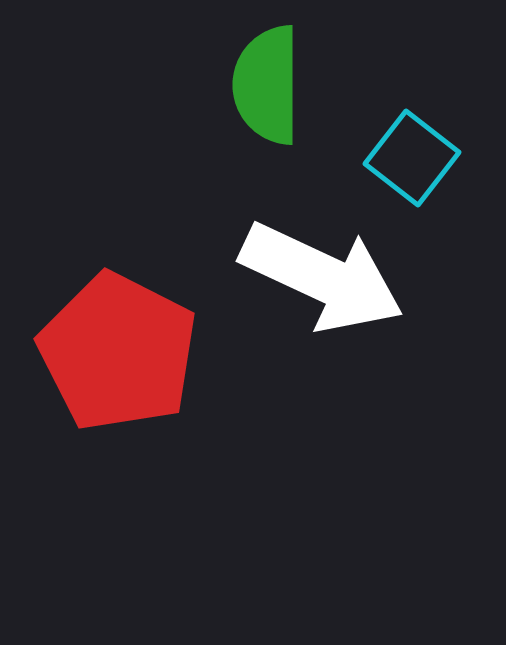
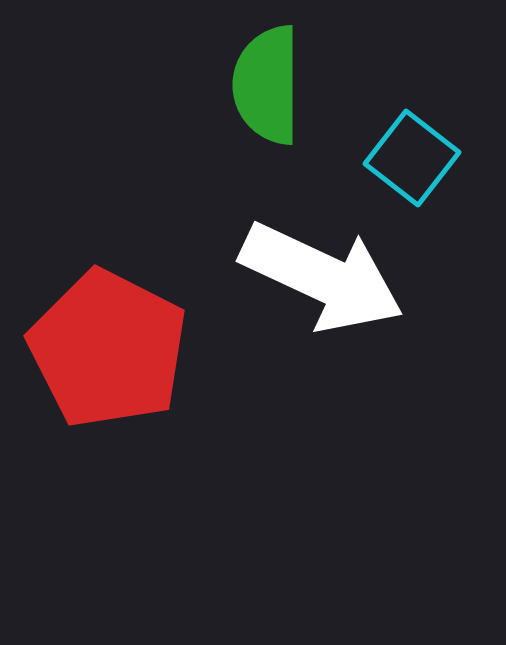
red pentagon: moved 10 px left, 3 px up
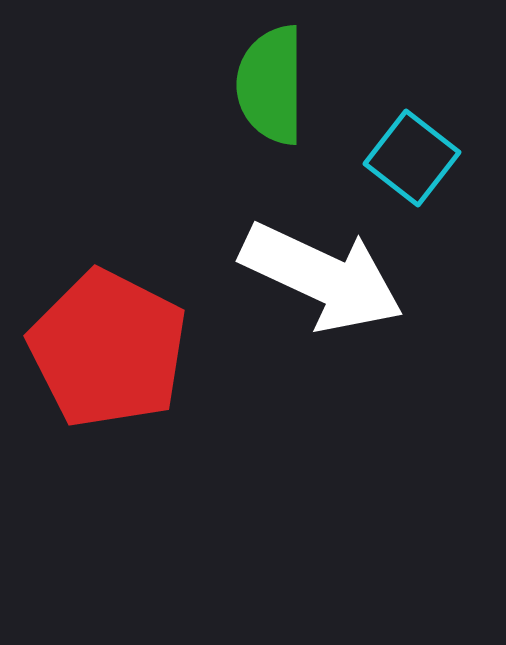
green semicircle: moved 4 px right
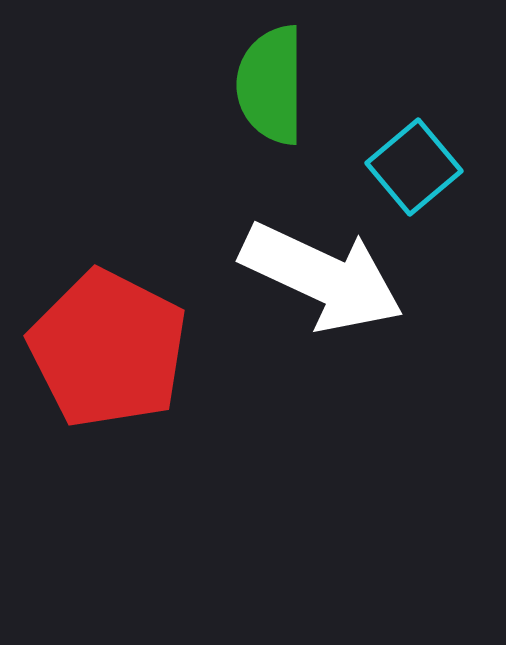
cyan square: moved 2 px right, 9 px down; rotated 12 degrees clockwise
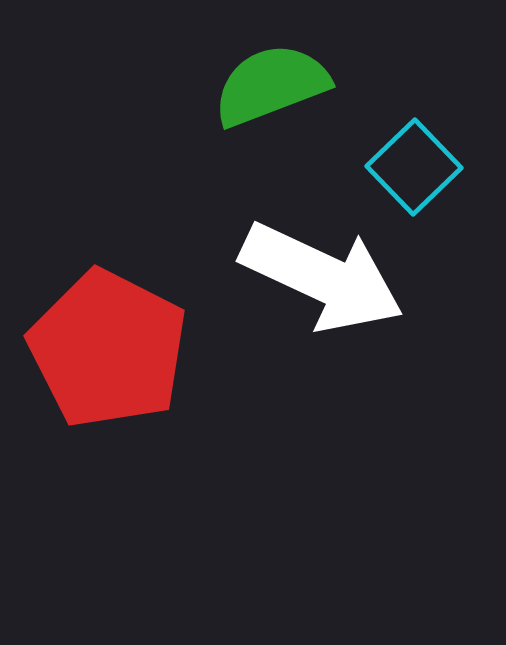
green semicircle: rotated 69 degrees clockwise
cyan square: rotated 4 degrees counterclockwise
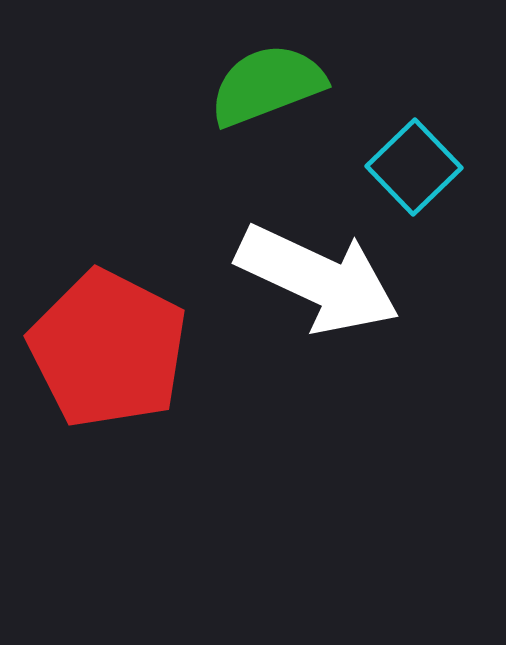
green semicircle: moved 4 px left
white arrow: moved 4 px left, 2 px down
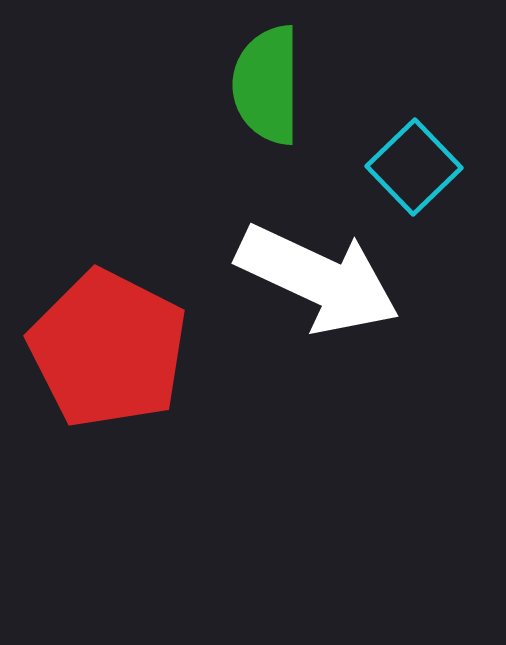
green semicircle: rotated 69 degrees counterclockwise
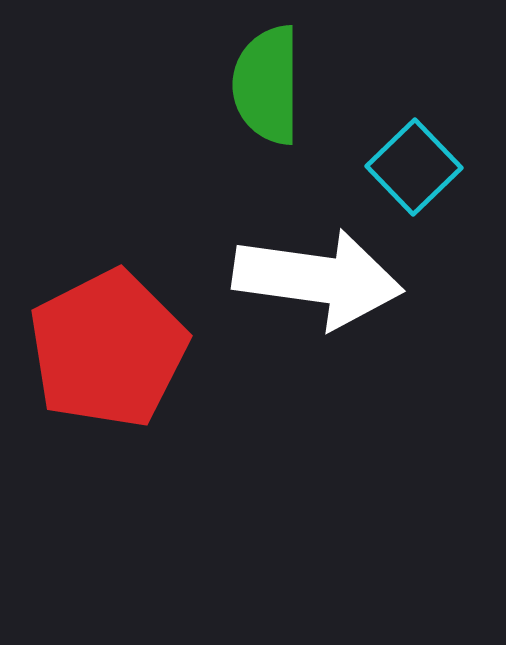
white arrow: rotated 17 degrees counterclockwise
red pentagon: rotated 18 degrees clockwise
